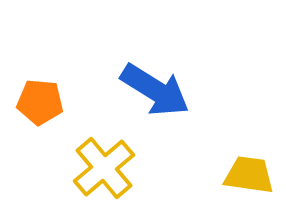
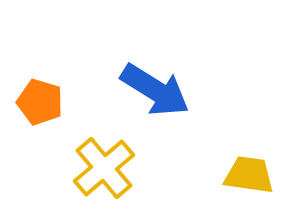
orange pentagon: rotated 12 degrees clockwise
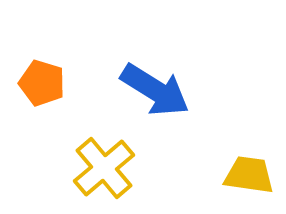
orange pentagon: moved 2 px right, 19 px up
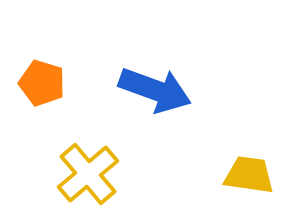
blue arrow: rotated 12 degrees counterclockwise
yellow cross: moved 16 px left, 6 px down
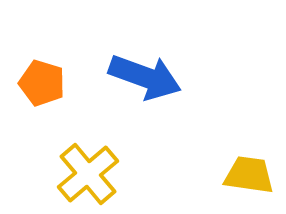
blue arrow: moved 10 px left, 13 px up
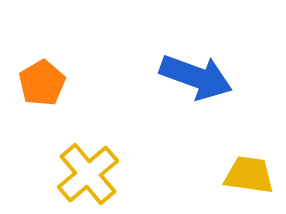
blue arrow: moved 51 px right
orange pentagon: rotated 24 degrees clockwise
